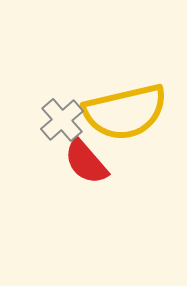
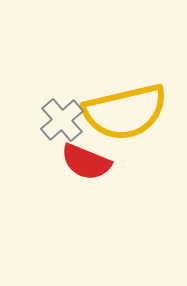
red semicircle: rotated 27 degrees counterclockwise
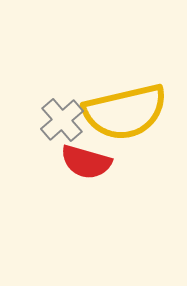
red semicircle: rotated 6 degrees counterclockwise
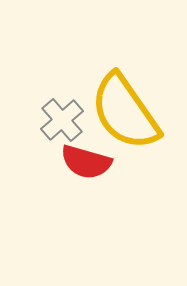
yellow semicircle: rotated 68 degrees clockwise
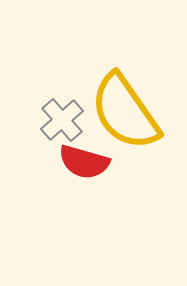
red semicircle: moved 2 px left
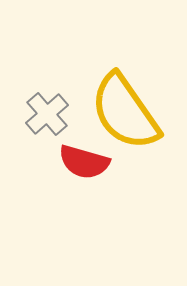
gray cross: moved 15 px left, 6 px up
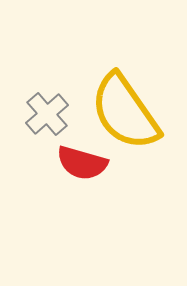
red semicircle: moved 2 px left, 1 px down
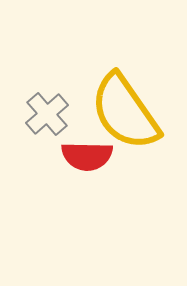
red semicircle: moved 5 px right, 7 px up; rotated 15 degrees counterclockwise
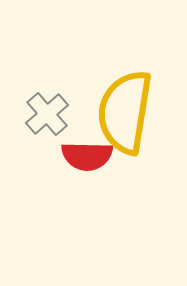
yellow semicircle: rotated 44 degrees clockwise
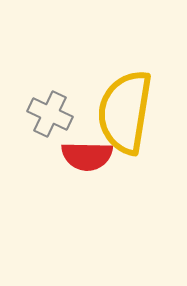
gray cross: moved 3 px right; rotated 24 degrees counterclockwise
